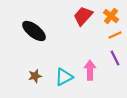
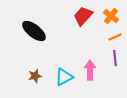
orange line: moved 2 px down
purple line: rotated 21 degrees clockwise
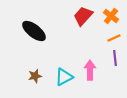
orange line: moved 1 px left, 1 px down
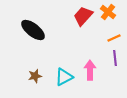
orange cross: moved 3 px left, 4 px up
black ellipse: moved 1 px left, 1 px up
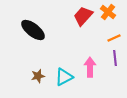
pink arrow: moved 3 px up
brown star: moved 3 px right
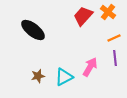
pink arrow: rotated 30 degrees clockwise
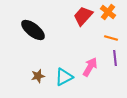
orange line: moved 3 px left; rotated 40 degrees clockwise
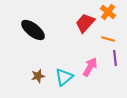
red trapezoid: moved 2 px right, 7 px down
orange line: moved 3 px left, 1 px down
cyan triangle: rotated 12 degrees counterclockwise
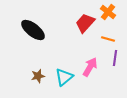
purple line: rotated 14 degrees clockwise
